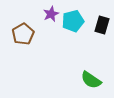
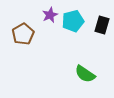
purple star: moved 1 px left, 1 px down
green semicircle: moved 6 px left, 6 px up
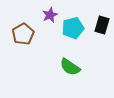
cyan pentagon: moved 7 px down
green semicircle: moved 15 px left, 7 px up
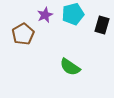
purple star: moved 5 px left
cyan pentagon: moved 14 px up
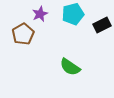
purple star: moved 5 px left, 1 px up
black rectangle: rotated 48 degrees clockwise
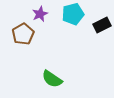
green semicircle: moved 18 px left, 12 px down
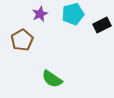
brown pentagon: moved 1 px left, 6 px down
